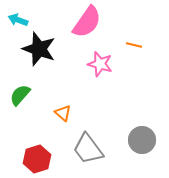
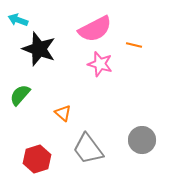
pink semicircle: moved 8 px right, 7 px down; rotated 28 degrees clockwise
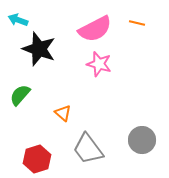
orange line: moved 3 px right, 22 px up
pink star: moved 1 px left
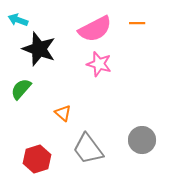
orange line: rotated 14 degrees counterclockwise
green semicircle: moved 1 px right, 6 px up
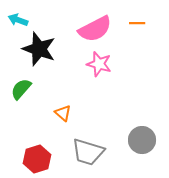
gray trapezoid: moved 3 px down; rotated 36 degrees counterclockwise
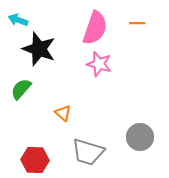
pink semicircle: moved 1 px up; rotated 44 degrees counterclockwise
gray circle: moved 2 px left, 3 px up
red hexagon: moved 2 px left, 1 px down; rotated 20 degrees clockwise
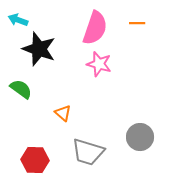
green semicircle: rotated 85 degrees clockwise
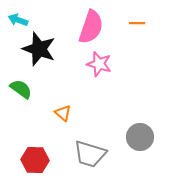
pink semicircle: moved 4 px left, 1 px up
gray trapezoid: moved 2 px right, 2 px down
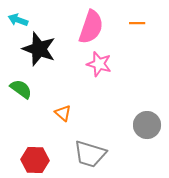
gray circle: moved 7 px right, 12 px up
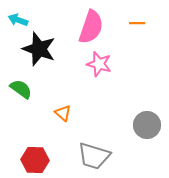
gray trapezoid: moved 4 px right, 2 px down
